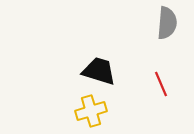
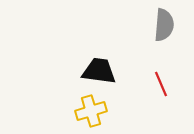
gray semicircle: moved 3 px left, 2 px down
black trapezoid: rotated 9 degrees counterclockwise
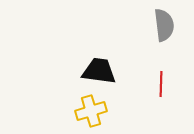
gray semicircle: rotated 12 degrees counterclockwise
red line: rotated 25 degrees clockwise
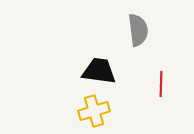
gray semicircle: moved 26 px left, 5 px down
yellow cross: moved 3 px right
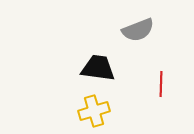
gray semicircle: rotated 76 degrees clockwise
black trapezoid: moved 1 px left, 3 px up
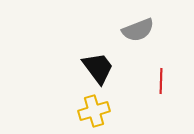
black trapezoid: rotated 45 degrees clockwise
red line: moved 3 px up
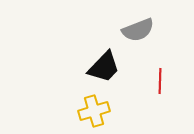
black trapezoid: moved 6 px right, 1 px up; rotated 81 degrees clockwise
red line: moved 1 px left
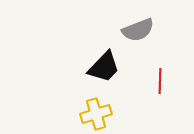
yellow cross: moved 2 px right, 3 px down
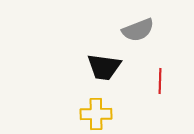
black trapezoid: rotated 54 degrees clockwise
yellow cross: rotated 16 degrees clockwise
